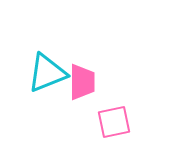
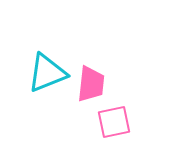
pink trapezoid: moved 9 px right, 2 px down; rotated 6 degrees clockwise
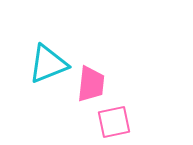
cyan triangle: moved 1 px right, 9 px up
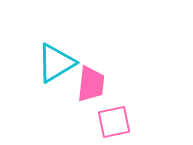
cyan triangle: moved 8 px right, 1 px up; rotated 9 degrees counterclockwise
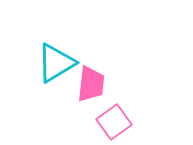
pink square: rotated 24 degrees counterclockwise
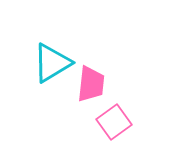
cyan triangle: moved 4 px left
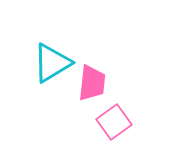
pink trapezoid: moved 1 px right, 1 px up
